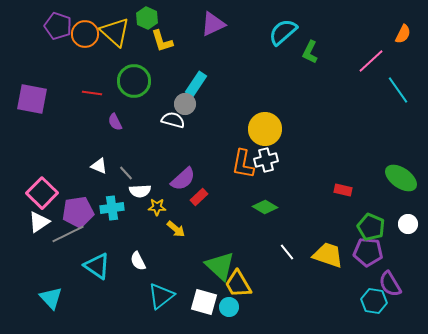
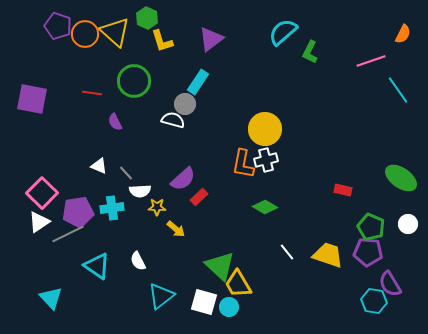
purple triangle at (213, 24): moved 2 px left, 15 px down; rotated 12 degrees counterclockwise
pink line at (371, 61): rotated 24 degrees clockwise
cyan rectangle at (196, 84): moved 2 px right, 2 px up
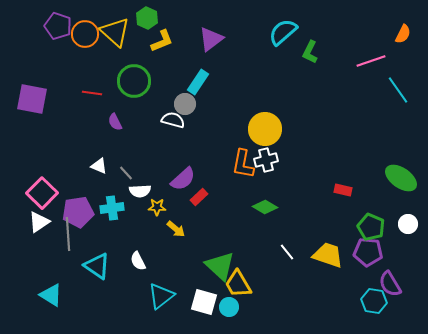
yellow L-shape at (162, 41): rotated 95 degrees counterclockwise
gray line at (68, 234): rotated 68 degrees counterclockwise
cyan triangle at (51, 298): moved 3 px up; rotated 15 degrees counterclockwise
